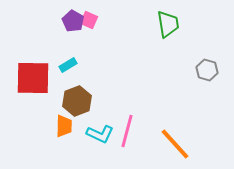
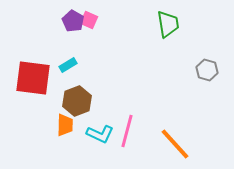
red square: rotated 6 degrees clockwise
orange trapezoid: moved 1 px right, 1 px up
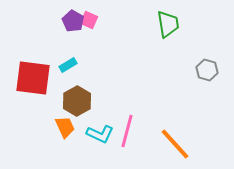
brown hexagon: rotated 8 degrees counterclockwise
orange trapezoid: moved 2 px down; rotated 25 degrees counterclockwise
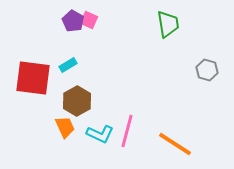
orange line: rotated 15 degrees counterclockwise
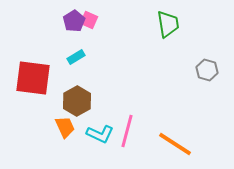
purple pentagon: moved 1 px right; rotated 10 degrees clockwise
cyan rectangle: moved 8 px right, 8 px up
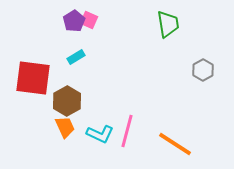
gray hexagon: moved 4 px left; rotated 15 degrees clockwise
brown hexagon: moved 10 px left
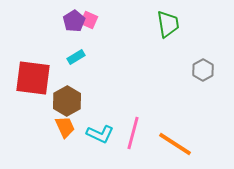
pink line: moved 6 px right, 2 px down
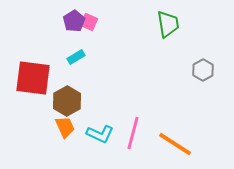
pink square: moved 2 px down
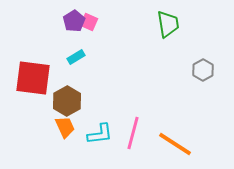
cyan L-shape: rotated 32 degrees counterclockwise
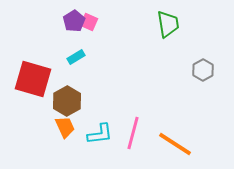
red square: moved 1 px down; rotated 9 degrees clockwise
